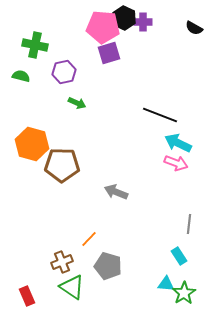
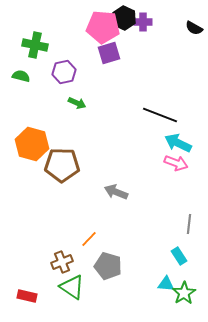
red rectangle: rotated 54 degrees counterclockwise
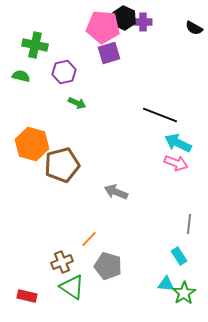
brown pentagon: rotated 16 degrees counterclockwise
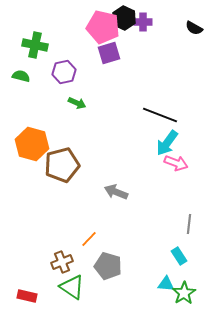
pink pentagon: rotated 8 degrees clockwise
cyan arrow: moved 11 px left; rotated 80 degrees counterclockwise
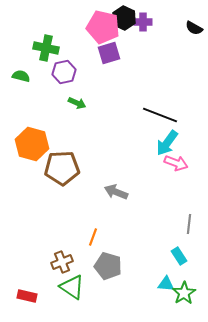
green cross: moved 11 px right, 3 px down
brown pentagon: moved 3 px down; rotated 12 degrees clockwise
orange line: moved 4 px right, 2 px up; rotated 24 degrees counterclockwise
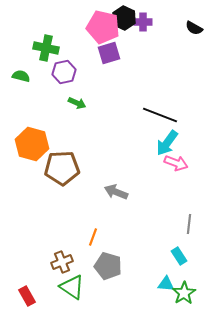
red rectangle: rotated 48 degrees clockwise
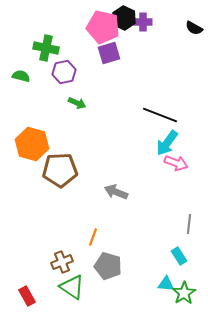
brown pentagon: moved 2 px left, 2 px down
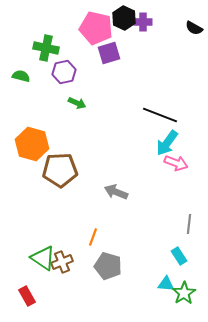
pink pentagon: moved 7 px left, 1 px down
green triangle: moved 29 px left, 29 px up
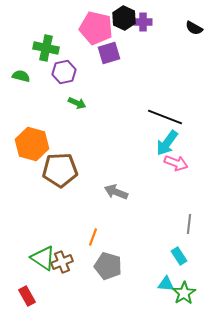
black line: moved 5 px right, 2 px down
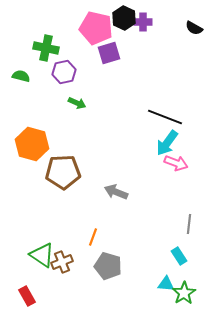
brown pentagon: moved 3 px right, 2 px down
green triangle: moved 1 px left, 3 px up
